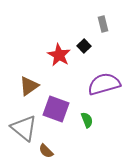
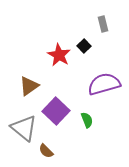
purple square: moved 2 px down; rotated 24 degrees clockwise
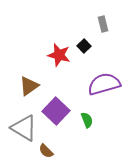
red star: rotated 15 degrees counterclockwise
gray triangle: rotated 8 degrees counterclockwise
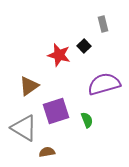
purple square: rotated 28 degrees clockwise
brown semicircle: moved 1 px right, 1 px down; rotated 126 degrees clockwise
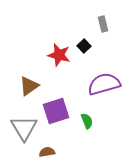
green semicircle: moved 1 px down
gray triangle: rotated 28 degrees clockwise
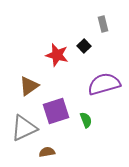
red star: moved 2 px left
green semicircle: moved 1 px left, 1 px up
gray triangle: rotated 36 degrees clockwise
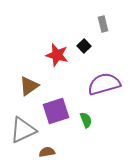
gray triangle: moved 1 px left, 2 px down
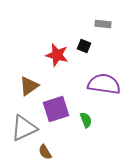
gray rectangle: rotated 70 degrees counterclockwise
black square: rotated 24 degrees counterclockwise
purple semicircle: rotated 24 degrees clockwise
purple square: moved 2 px up
gray triangle: moved 1 px right, 2 px up
brown semicircle: moved 2 px left; rotated 112 degrees counterclockwise
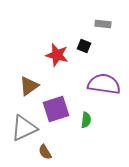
green semicircle: rotated 28 degrees clockwise
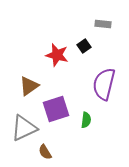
black square: rotated 32 degrees clockwise
purple semicircle: rotated 84 degrees counterclockwise
